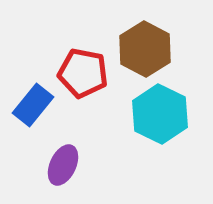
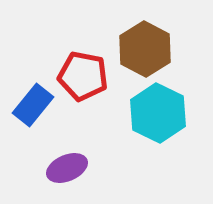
red pentagon: moved 3 px down
cyan hexagon: moved 2 px left, 1 px up
purple ellipse: moved 4 px right, 3 px down; rotated 42 degrees clockwise
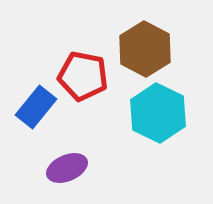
blue rectangle: moved 3 px right, 2 px down
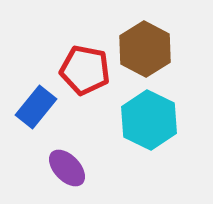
red pentagon: moved 2 px right, 6 px up
cyan hexagon: moved 9 px left, 7 px down
purple ellipse: rotated 69 degrees clockwise
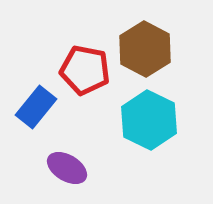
purple ellipse: rotated 15 degrees counterclockwise
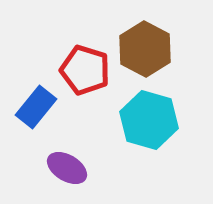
red pentagon: rotated 6 degrees clockwise
cyan hexagon: rotated 10 degrees counterclockwise
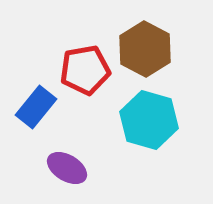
red pentagon: rotated 27 degrees counterclockwise
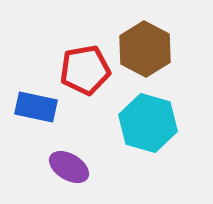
blue rectangle: rotated 63 degrees clockwise
cyan hexagon: moved 1 px left, 3 px down
purple ellipse: moved 2 px right, 1 px up
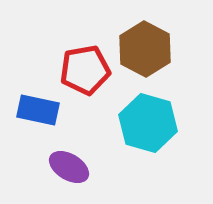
blue rectangle: moved 2 px right, 3 px down
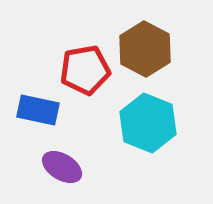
cyan hexagon: rotated 6 degrees clockwise
purple ellipse: moved 7 px left
